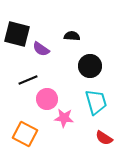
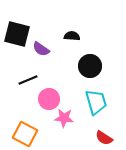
pink circle: moved 2 px right
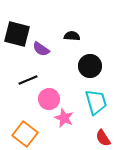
pink star: rotated 18 degrees clockwise
orange square: rotated 10 degrees clockwise
red semicircle: moved 1 px left; rotated 24 degrees clockwise
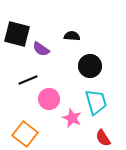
pink star: moved 8 px right
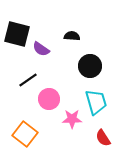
black line: rotated 12 degrees counterclockwise
pink star: moved 1 px down; rotated 24 degrees counterclockwise
